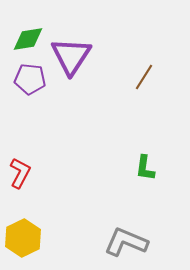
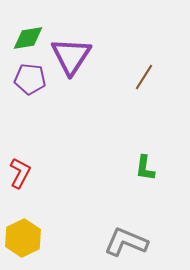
green diamond: moved 1 px up
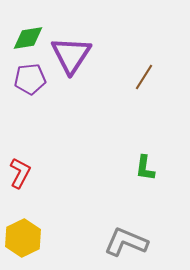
purple triangle: moved 1 px up
purple pentagon: rotated 12 degrees counterclockwise
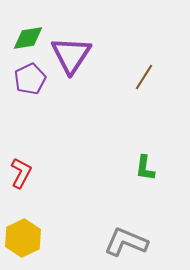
purple pentagon: rotated 20 degrees counterclockwise
red L-shape: moved 1 px right
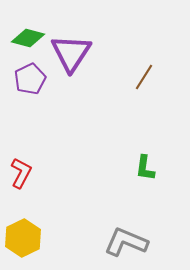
green diamond: rotated 24 degrees clockwise
purple triangle: moved 2 px up
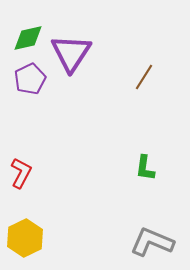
green diamond: rotated 28 degrees counterclockwise
yellow hexagon: moved 2 px right
gray L-shape: moved 26 px right
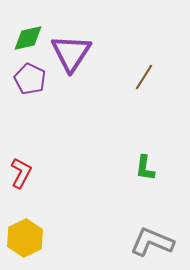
purple pentagon: rotated 20 degrees counterclockwise
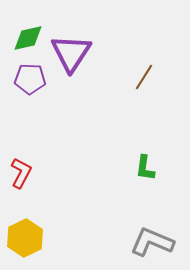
purple pentagon: rotated 24 degrees counterclockwise
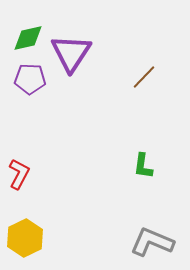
brown line: rotated 12 degrees clockwise
green L-shape: moved 2 px left, 2 px up
red L-shape: moved 2 px left, 1 px down
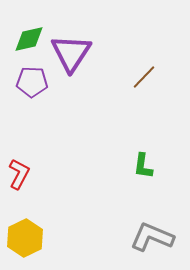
green diamond: moved 1 px right, 1 px down
purple pentagon: moved 2 px right, 3 px down
gray L-shape: moved 5 px up
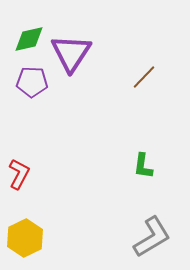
gray L-shape: rotated 126 degrees clockwise
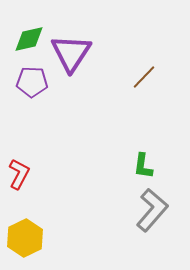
gray L-shape: moved 27 px up; rotated 18 degrees counterclockwise
